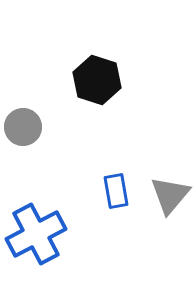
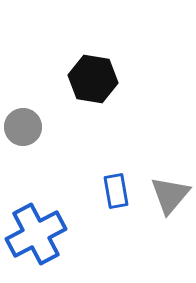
black hexagon: moved 4 px left, 1 px up; rotated 9 degrees counterclockwise
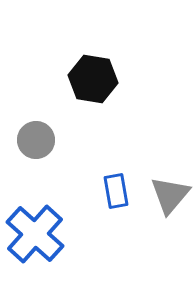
gray circle: moved 13 px right, 13 px down
blue cross: moved 1 px left; rotated 20 degrees counterclockwise
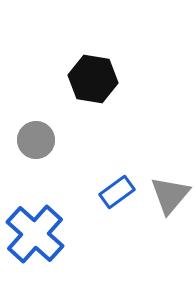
blue rectangle: moved 1 px right, 1 px down; rotated 64 degrees clockwise
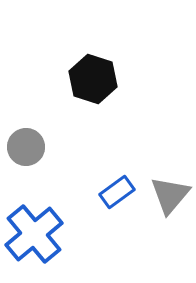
black hexagon: rotated 9 degrees clockwise
gray circle: moved 10 px left, 7 px down
blue cross: moved 1 px left; rotated 8 degrees clockwise
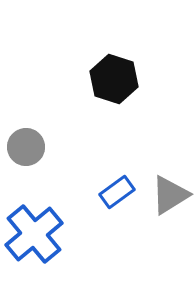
black hexagon: moved 21 px right
gray triangle: rotated 18 degrees clockwise
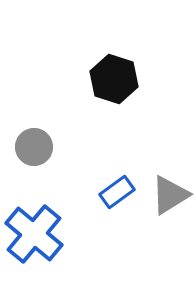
gray circle: moved 8 px right
blue cross: rotated 10 degrees counterclockwise
